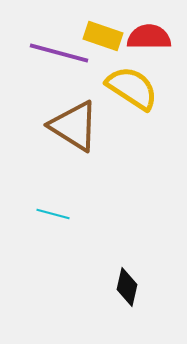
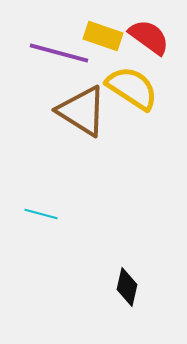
red semicircle: rotated 36 degrees clockwise
brown triangle: moved 8 px right, 15 px up
cyan line: moved 12 px left
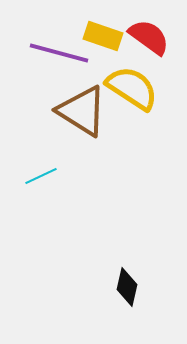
cyan line: moved 38 px up; rotated 40 degrees counterclockwise
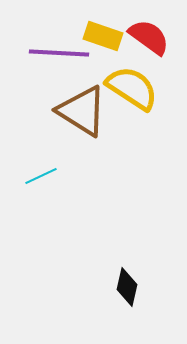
purple line: rotated 12 degrees counterclockwise
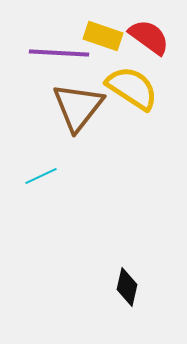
brown triangle: moved 4 px left, 4 px up; rotated 36 degrees clockwise
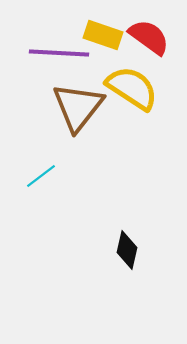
yellow rectangle: moved 1 px up
cyan line: rotated 12 degrees counterclockwise
black diamond: moved 37 px up
